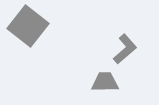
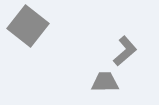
gray L-shape: moved 2 px down
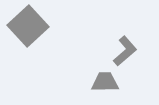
gray square: rotated 9 degrees clockwise
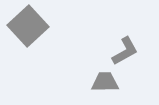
gray L-shape: rotated 12 degrees clockwise
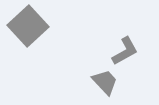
gray trapezoid: rotated 48 degrees clockwise
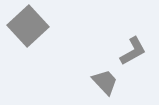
gray L-shape: moved 8 px right
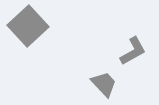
gray trapezoid: moved 1 px left, 2 px down
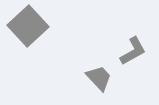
gray trapezoid: moved 5 px left, 6 px up
